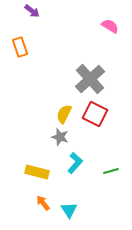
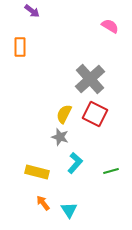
orange rectangle: rotated 18 degrees clockwise
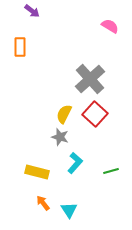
red square: rotated 15 degrees clockwise
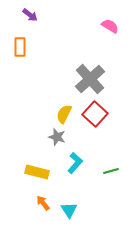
purple arrow: moved 2 px left, 4 px down
gray star: moved 3 px left
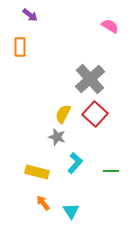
yellow semicircle: moved 1 px left
green line: rotated 14 degrees clockwise
cyan triangle: moved 2 px right, 1 px down
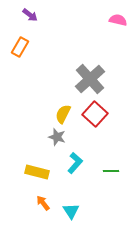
pink semicircle: moved 8 px right, 6 px up; rotated 18 degrees counterclockwise
orange rectangle: rotated 30 degrees clockwise
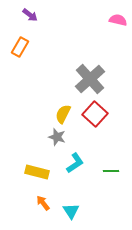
cyan L-shape: rotated 15 degrees clockwise
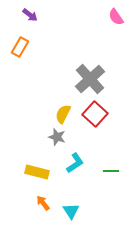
pink semicircle: moved 2 px left, 3 px up; rotated 138 degrees counterclockwise
